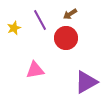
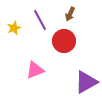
brown arrow: rotated 32 degrees counterclockwise
red circle: moved 2 px left, 3 px down
pink triangle: rotated 12 degrees counterclockwise
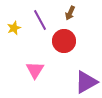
brown arrow: moved 1 px up
pink triangle: rotated 36 degrees counterclockwise
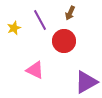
pink triangle: rotated 36 degrees counterclockwise
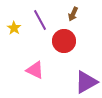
brown arrow: moved 3 px right, 1 px down
yellow star: rotated 16 degrees counterclockwise
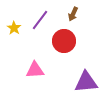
purple line: rotated 65 degrees clockwise
pink triangle: rotated 30 degrees counterclockwise
purple triangle: rotated 25 degrees clockwise
